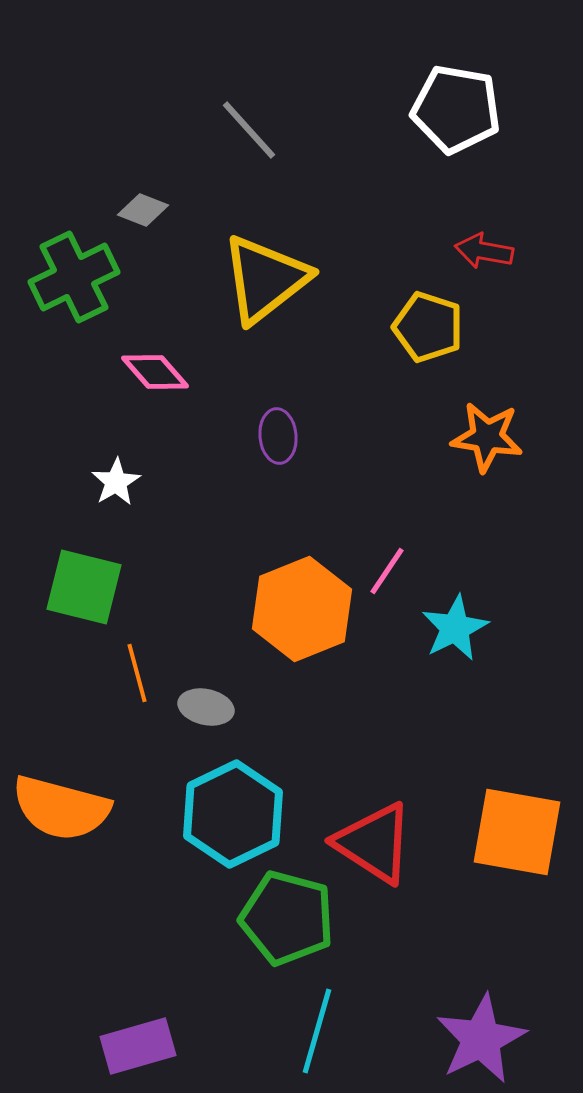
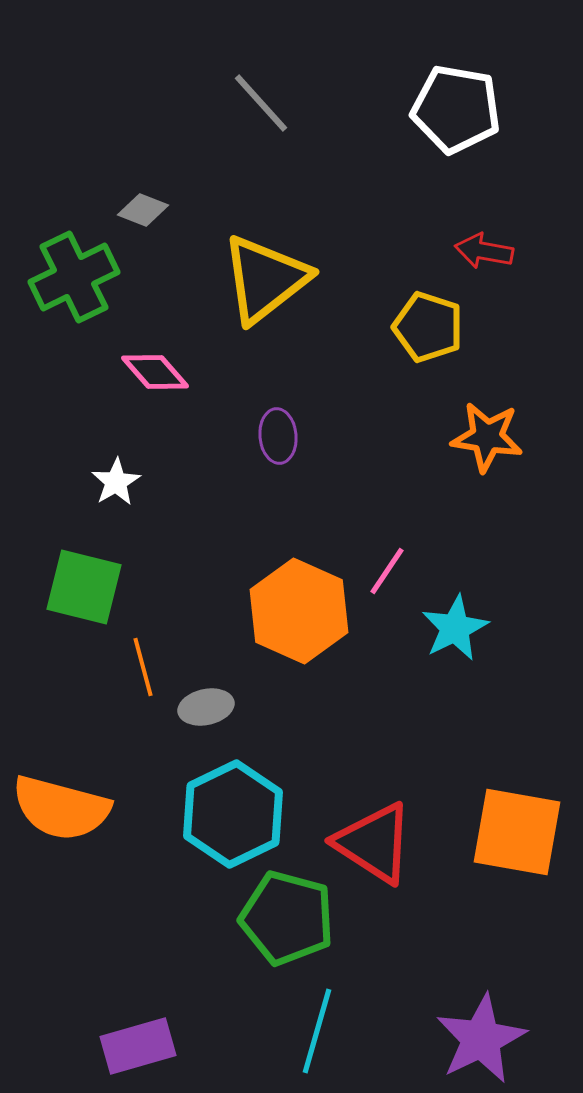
gray line: moved 12 px right, 27 px up
orange hexagon: moved 3 px left, 2 px down; rotated 14 degrees counterclockwise
orange line: moved 6 px right, 6 px up
gray ellipse: rotated 24 degrees counterclockwise
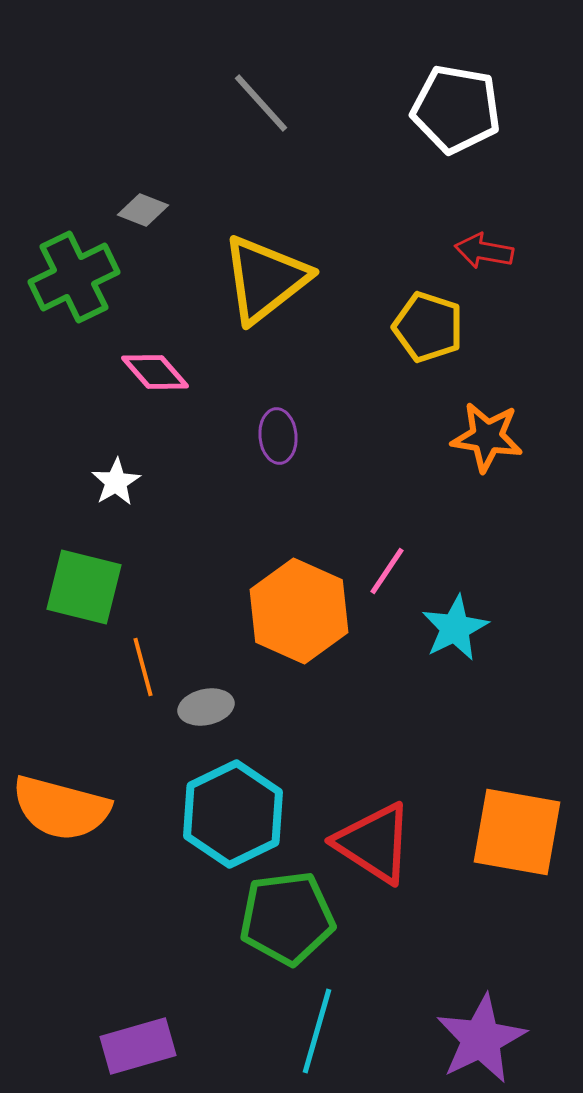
green pentagon: rotated 22 degrees counterclockwise
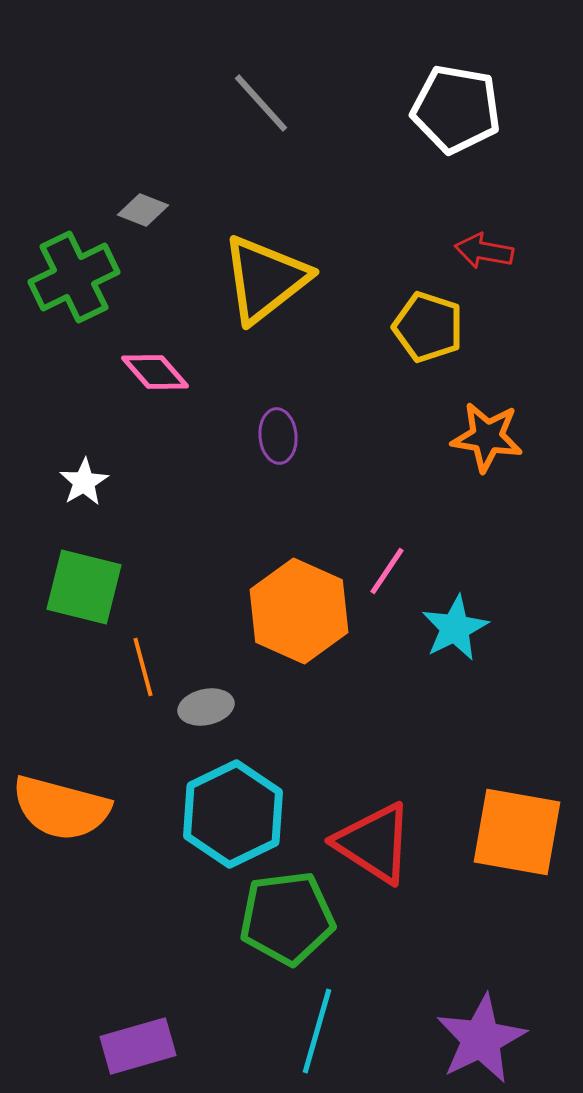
white star: moved 32 px left
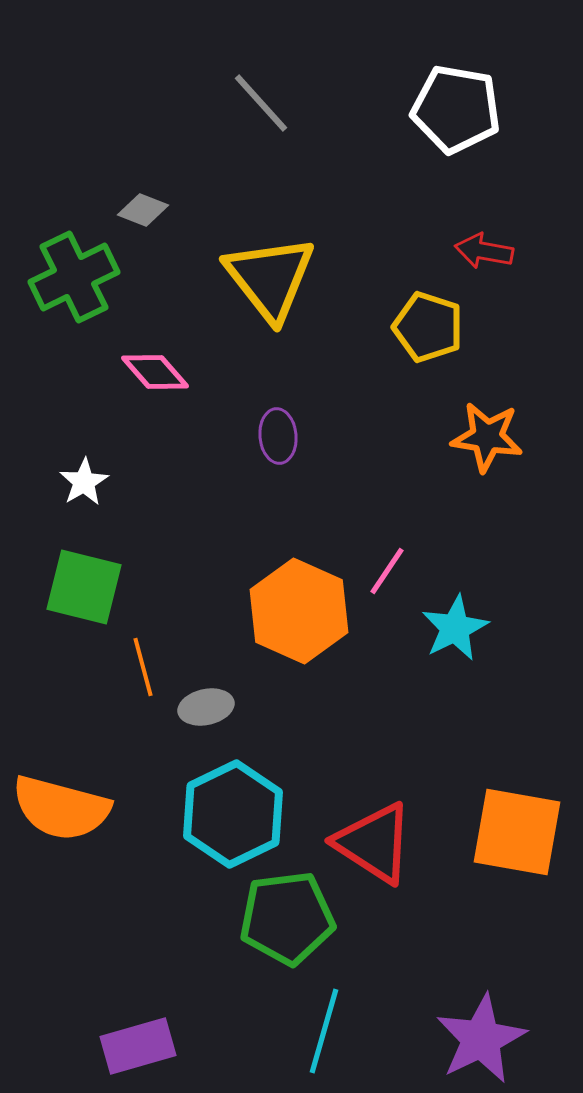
yellow triangle: moved 5 px right, 1 px up; rotated 30 degrees counterclockwise
cyan line: moved 7 px right
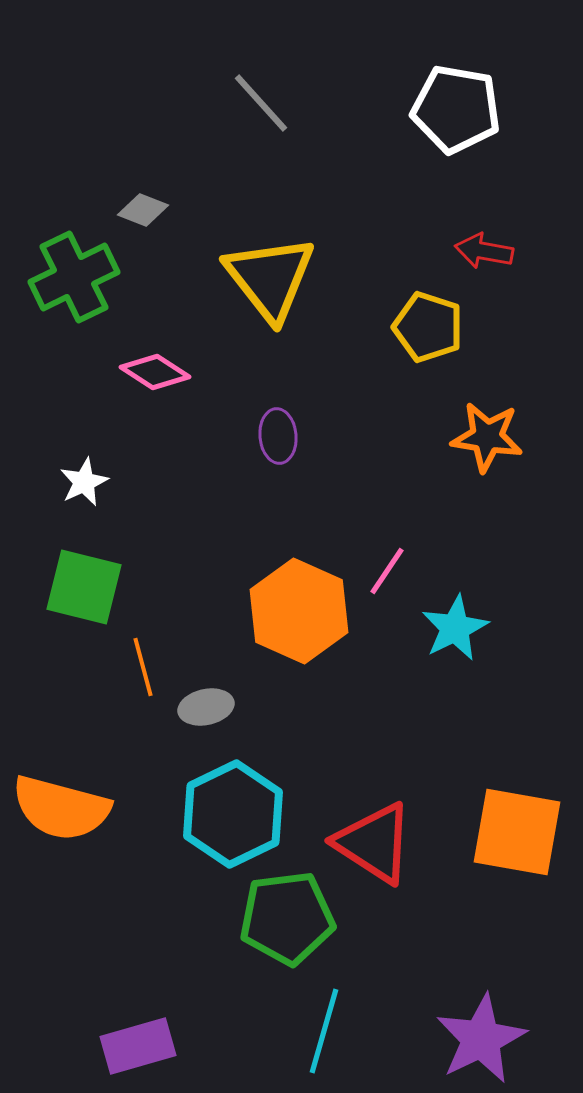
pink diamond: rotated 16 degrees counterclockwise
white star: rotated 6 degrees clockwise
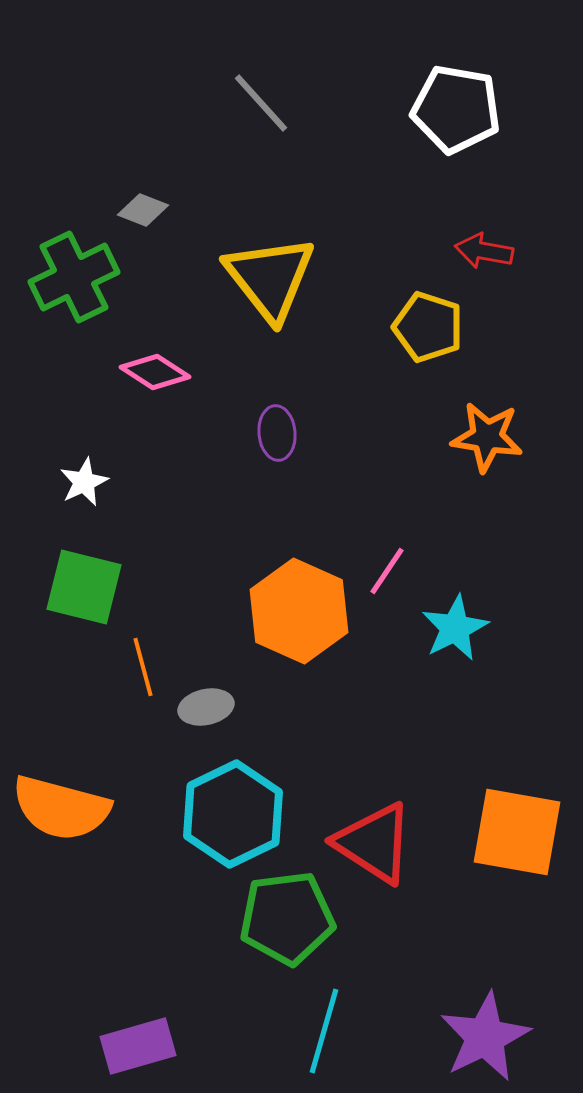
purple ellipse: moved 1 px left, 3 px up
purple star: moved 4 px right, 2 px up
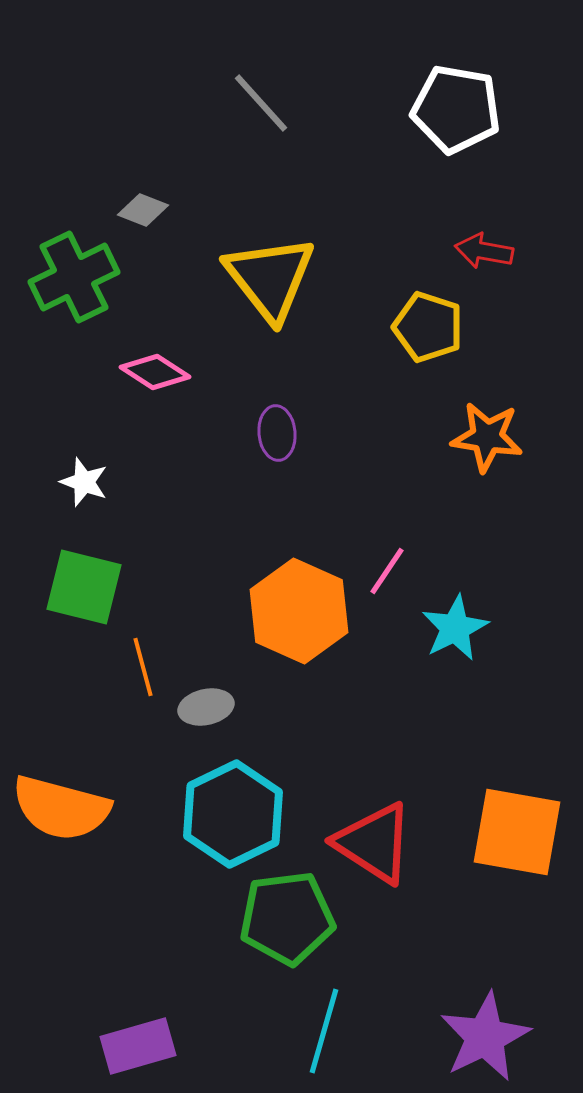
white star: rotated 27 degrees counterclockwise
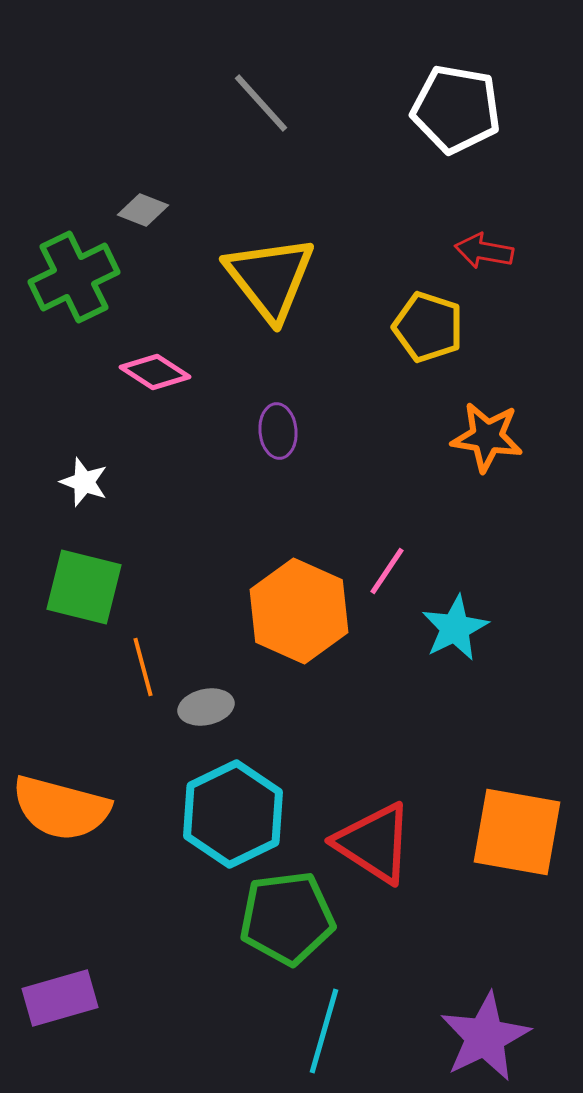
purple ellipse: moved 1 px right, 2 px up
purple rectangle: moved 78 px left, 48 px up
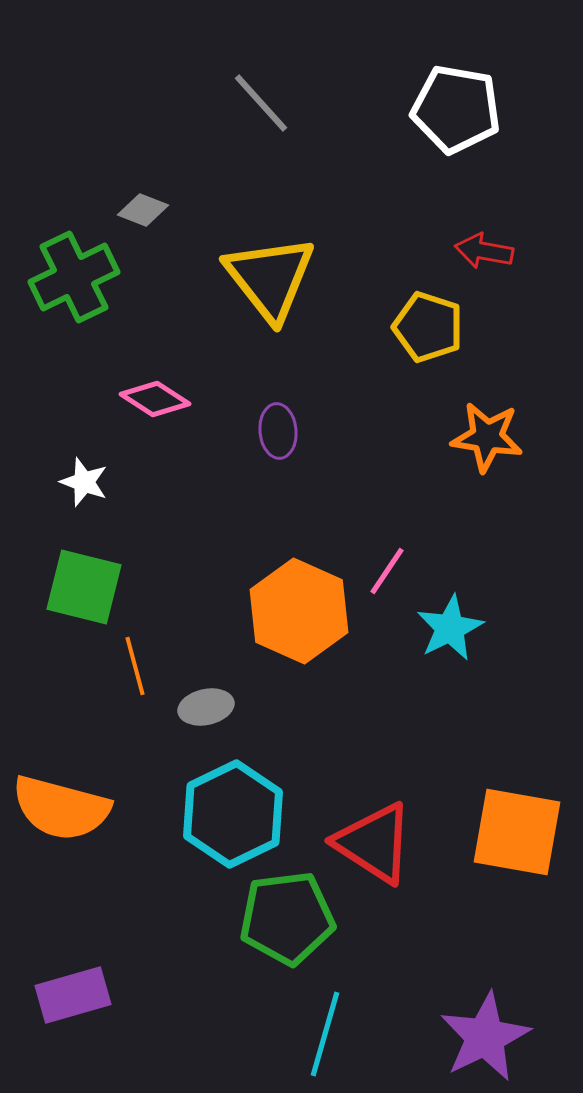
pink diamond: moved 27 px down
cyan star: moved 5 px left
orange line: moved 8 px left, 1 px up
purple rectangle: moved 13 px right, 3 px up
cyan line: moved 1 px right, 3 px down
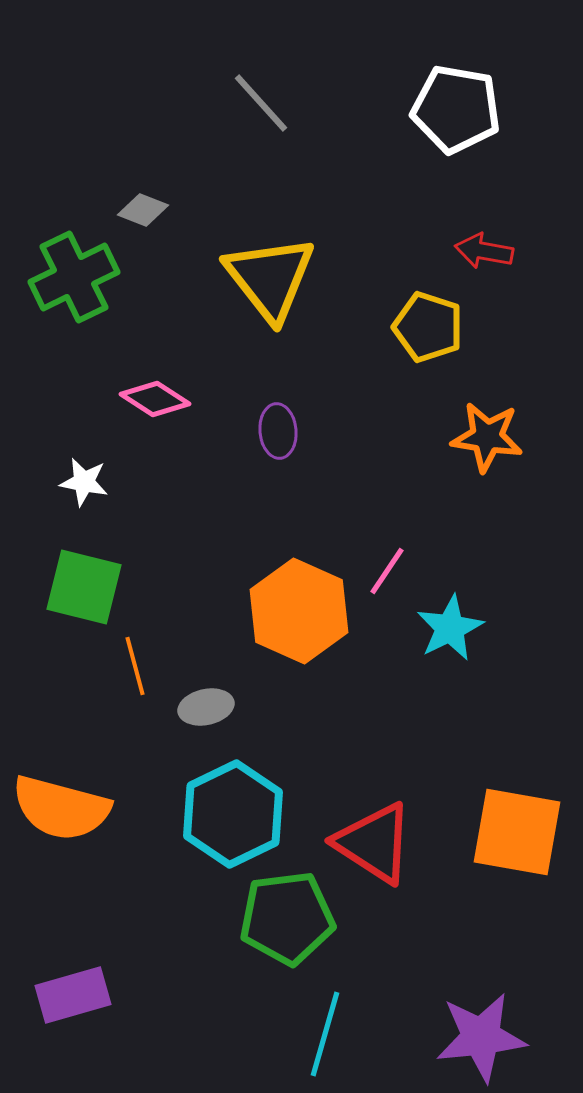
white star: rotated 9 degrees counterclockwise
purple star: moved 4 px left; rotated 20 degrees clockwise
